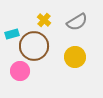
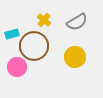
pink circle: moved 3 px left, 4 px up
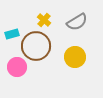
brown circle: moved 2 px right
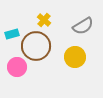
gray semicircle: moved 6 px right, 4 px down
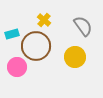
gray semicircle: rotated 95 degrees counterclockwise
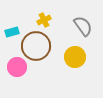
yellow cross: rotated 24 degrees clockwise
cyan rectangle: moved 2 px up
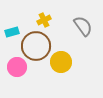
yellow circle: moved 14 px left, 5 px down
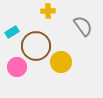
yellow cross: moved 4 px right, 9 px up; rotated 24 degrees clockwise
cyan rectangle: rotated 16 degrees counterclockwise
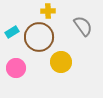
brown circle: moved 3 px right, 9 px up
pink circle: moved 1 px left, 1 px down
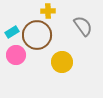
brown circle: moved 2 px left, 2 px up
yellow circle: moved 1 px right
pink circle: moved 13 px up
